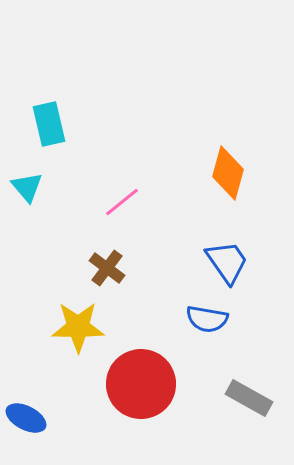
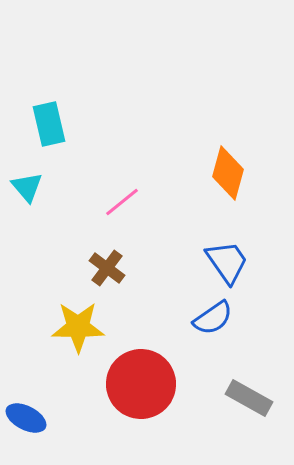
blue semicircle: moved 6 px right, 1 px up; rotated 45 degrees counterclockwise
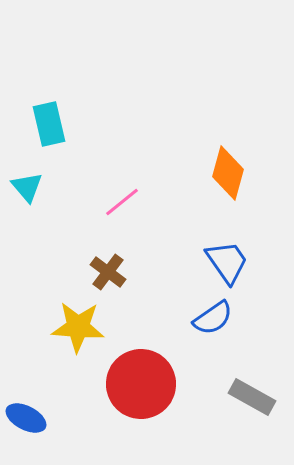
brown cross: moved 1 px right, 4 px down
yellow star: rotated 4 degrees clockwise
gray rectangle: moved 3 px right, 1 px up
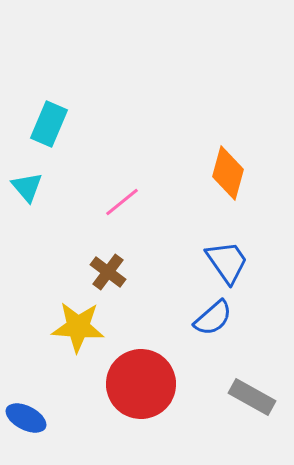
cyan rectangle: rotated 36 degrees clockwise
blue semicircle: rotated 6 degrees counterclockwise
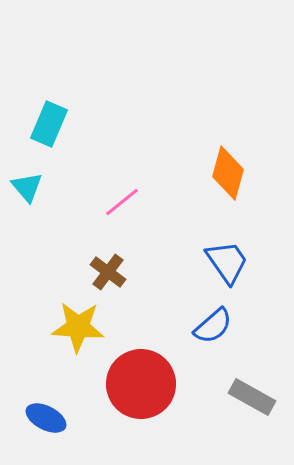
blue semicircle: moved 8 px down
blue ellipse: moved 20 px right
